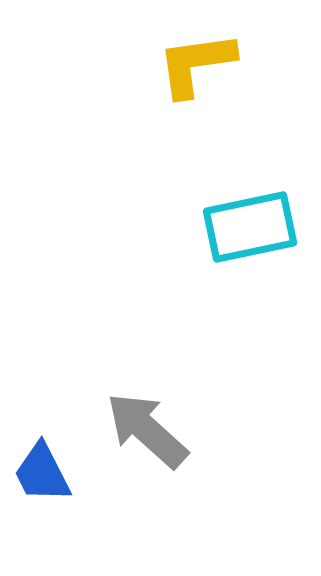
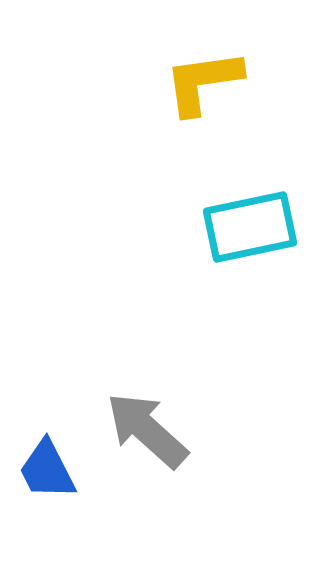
yellow L-shape: moved 7 px right, 18 px down
blue trapezoid: moved 5 px right, 3 px up
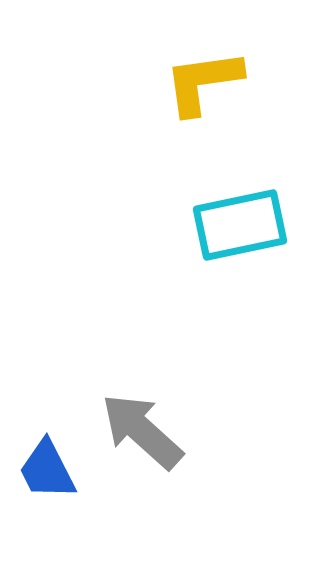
cyan rectangle: moved 10 px left, 2 px up
gray arrow: moved 5 px left, 1 px down
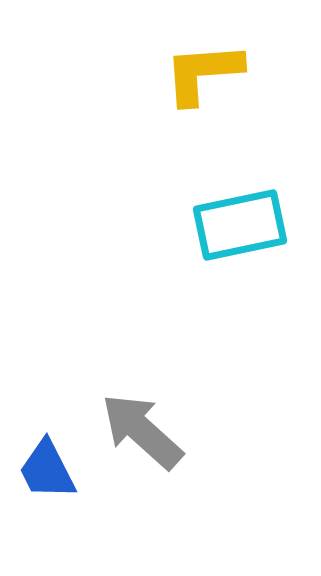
yellow L-shape: moved 9 px up; rotated 4 degrees clockwise
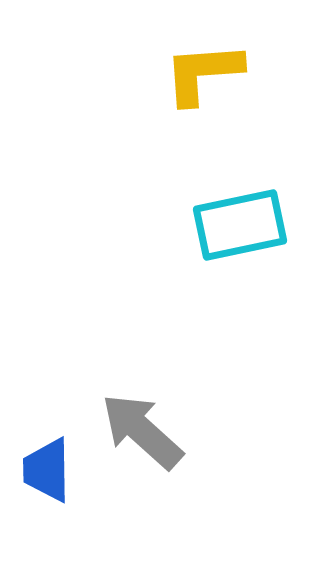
blue trapezoid: rotated 26 degrees clockwise
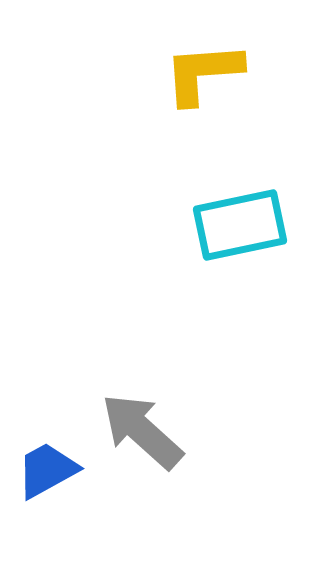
blue trapezoid: rotated 62 degrees clockwise
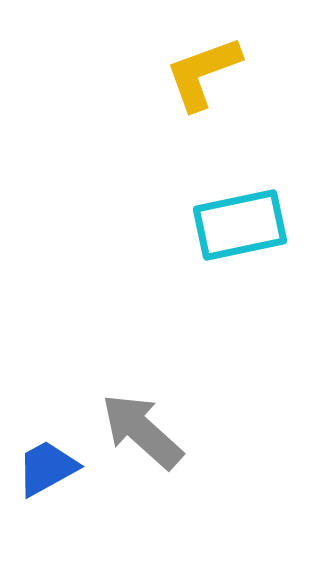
yellow L-shape: rotated 16 degrees counterclockwise
blue trapezoid: moved 2 px up
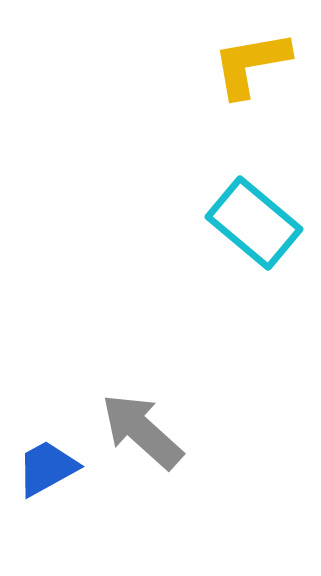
yellow L-shape: moved 48 px right, 9 px up; rotated 10 degrees clockwise
cyan rectangle: moved 14 px right, 2 px up; rotated 52 degrees clockwise
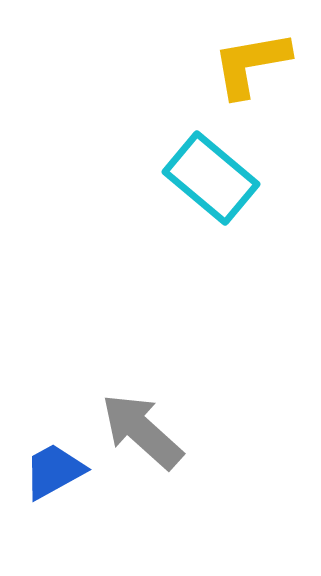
cyan rectangle: moved 43 px left, 45 px up
blue trapezoid: moved 7 px right, 3 px down
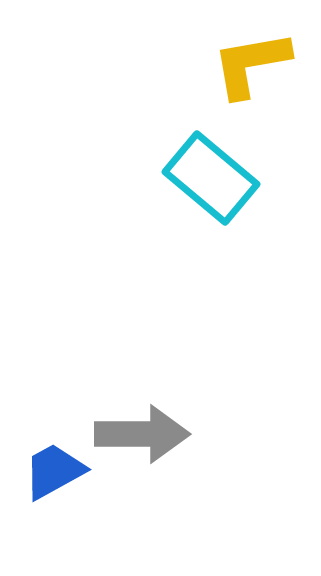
gray arrow: moved 3 px down; rotated 138 degrees clockwise
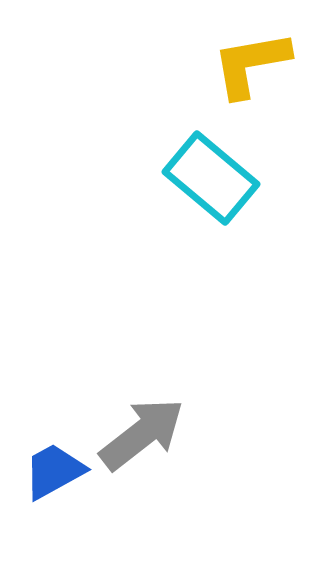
gray arrow: rotated 38 degrees counterclockwise
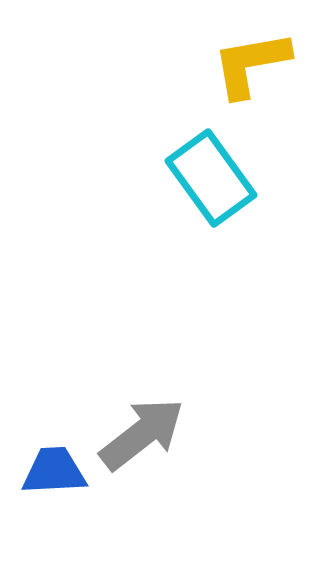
cyan rectangle: rotated 14 degrees clockwise
blue trapezoid: rotated 26 degrees clockwise
